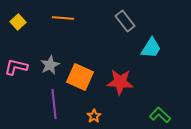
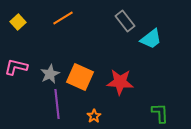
orange line: rotated 35 degrees counterclockwise
cyan trapezoid: moved 9 px up; rotated 20 degrees clockwise
gray star: moved 9 px down
purple line: moved 3 px right
green L-shape: moved 2 px up; rotated 45 degrees clockwise
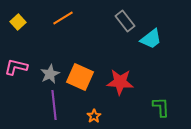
purple line: moved 3 px left, 1 px down
green L-shape: moved 1 px right, 6 px up
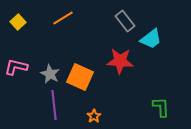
gray star: rotated 18 degrees counterclockwise
red star: moved 21 px up
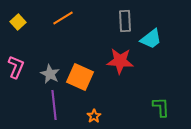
gray rectangle: rotated 35 degrees clockwise
pink L-shape: rotated 100 degrees clockwise
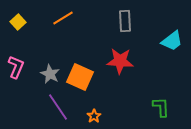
cyan trapezoid: moved 21 px right, 2 px down
purple line: moved 4 px right, 2 px down; rotated 28 degrees counterclockwise
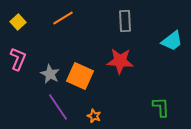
pink L-shape: moved 2 px right, 8 px up
orange square: moved 1 px up
orange star: rotated 16 degrees counterclockwise
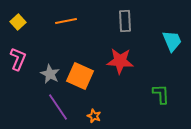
orange line: moved 3 px right, 3 px down; rotated 20 degrees clockwise
cyan trapezoid: rotated 75 degrees counterclockwise
green L-shape: moved 13 px up
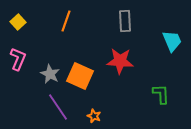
orange line: rotated 60 degrees counterclockwise
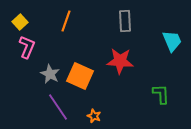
yellow square: moved 2 px right
pink L-shape: moved 9 px right, 12 px up
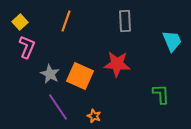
red star: moved 3 px left, 3 px down
